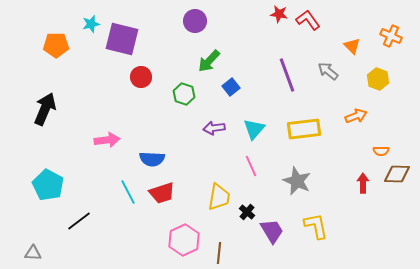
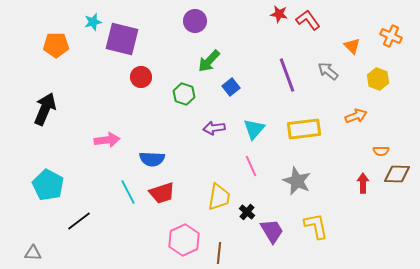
cyan star: moved 2 px right, 2 px up
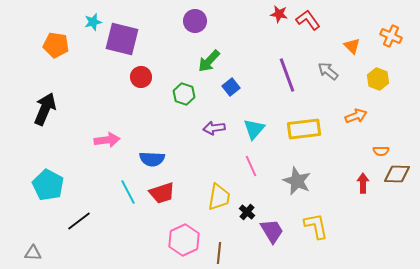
orange pentagon: rotated 10 degrees clockwise
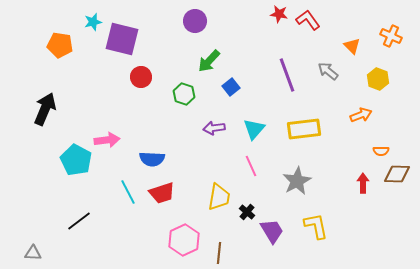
orange pentagon: moved 4 px right
orange arrow: moved 5 px right, 1 px up
gray star: rotated 20 degrees clockwise
cyan pentagon: moved 28 px right, 25 px up
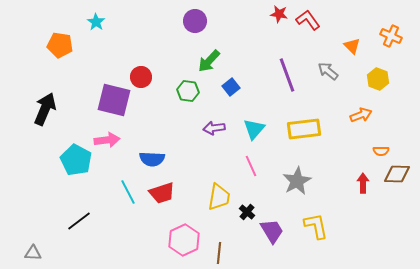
cyan star: moved 3 px right; rotated 24 degrees counterclockwise
purple square: moved 8 px left, 61 px down
green hexagon: moved 4 px right, 3 px up; rotated 10 degrees counterclockwise
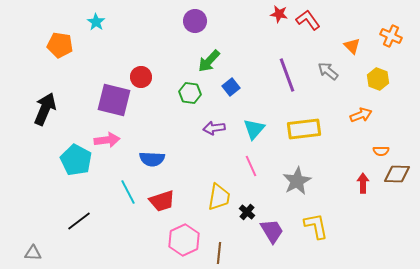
green hexagon: moved 2 px right, 2 px down
red trapezoid: moved 8 px down
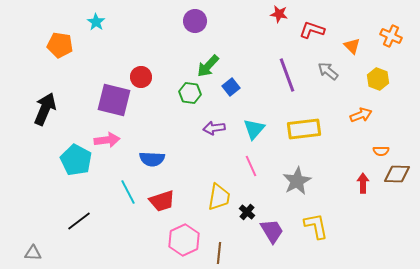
red L-shape: moved 4 px right, 10 px down; rotated 35 degrees counterclockwise
green arrow: moved 1 px left, 5 px down
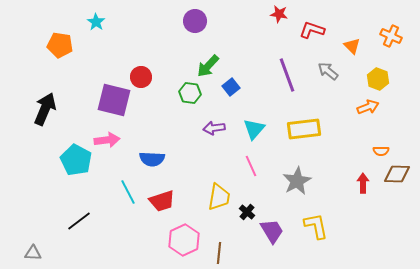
orange arrow: moved 7 px right, 8 px up
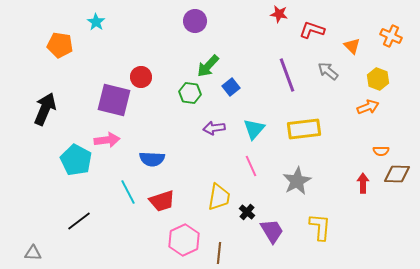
yellow L-shape: moved 4 px right, 1 px down; rotated 16 degrees clockwise
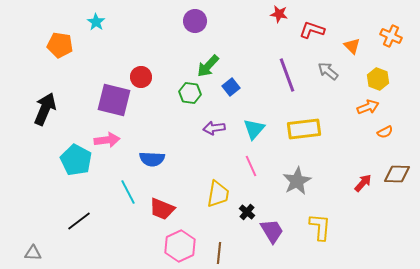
orange semicircle: moved 4 px right, 19 px up; rotated 28 degrees counterclockwise
red arrow: rotated 42 degrees clockwise
yellow trapezoid: moved 1 px left, 3 px up
red trapezoid: moved 8 px down; rotated 40 degrees clockwise
pink hexagon: moved 4 px left, 6 px down
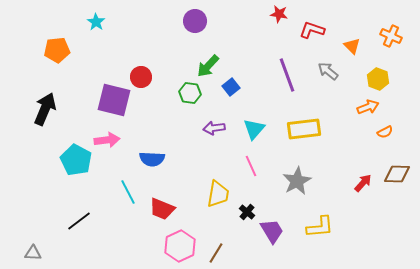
orange pentagon: moved 3 px left, 5 px down; rotated 15 degrees counterclockwise
yellow L-shape: rotated 80 degrees clockwise
brown line: moved 3 px left; rotated 25 degrees clockwise
